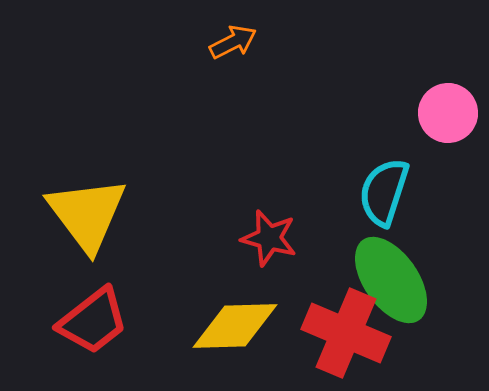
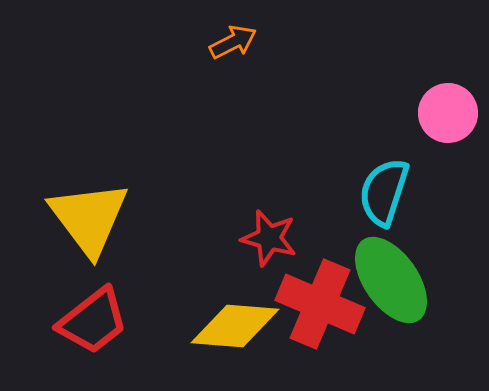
yellow triangle: moved 2 px right, 4 px down
yellow diamond: rotated 6 degrees clockwise
red cross: moved 26 px left, 29 px up
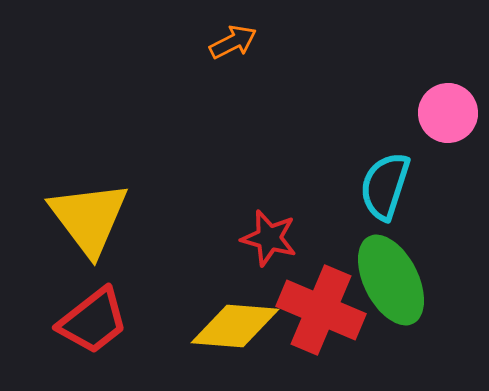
cyan semicircle: moved 1 px right, 6 px up
green ellipse: rotated 8 degrees clockwise
red cross: moved 1 px right, 6 px down
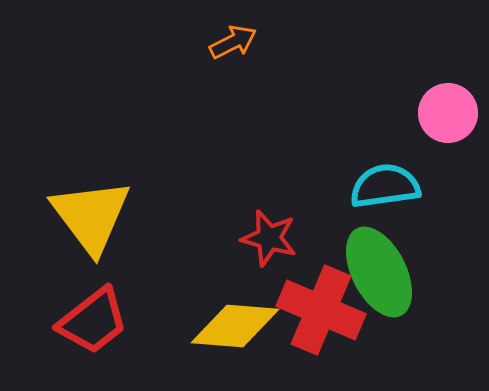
cyan semicircle: rotated 64 degrees clockwise
yellow triangle: moved 2 px right, 2 px up
green ellipse: moved 12 px left, 8 px up
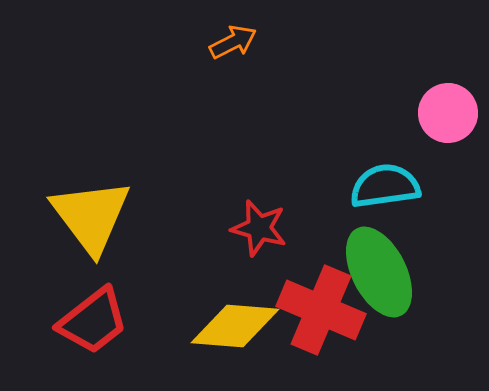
red star: moved 10 px left, 10 px up
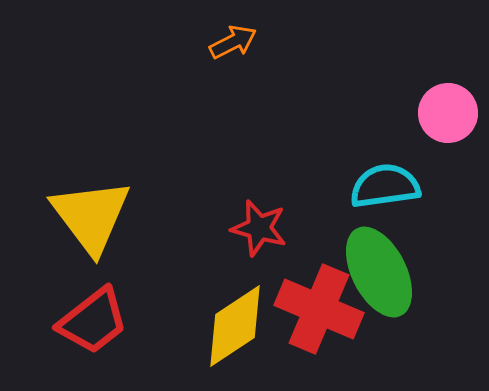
red cross: moved 2 px left, 1 px up
yellow diamond: rotated 38 degrees counterclockwise
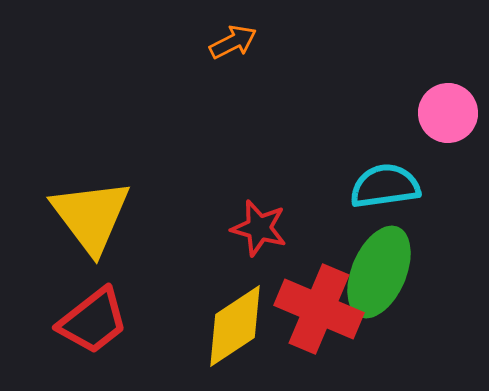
green ellipse: rotated 50 degrees clockwise
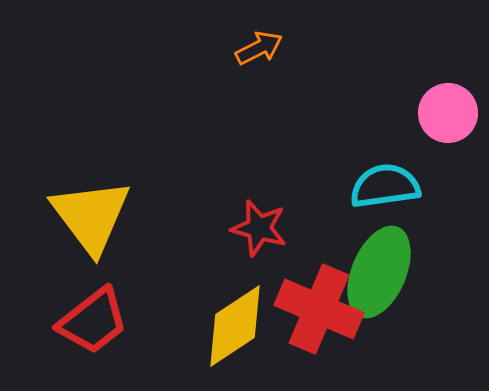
orange arrow: moved 26 px right, 6 px down
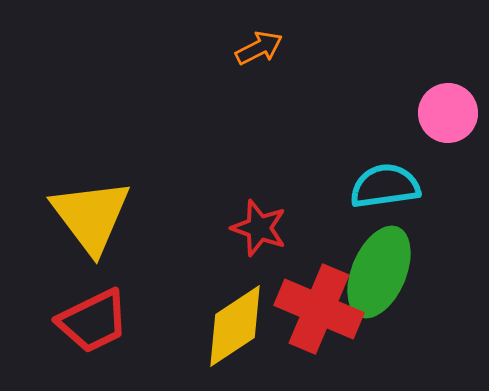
red star: rotated 4 degrees clockwise
red trapezoid: rotated 12 degrees clockwise
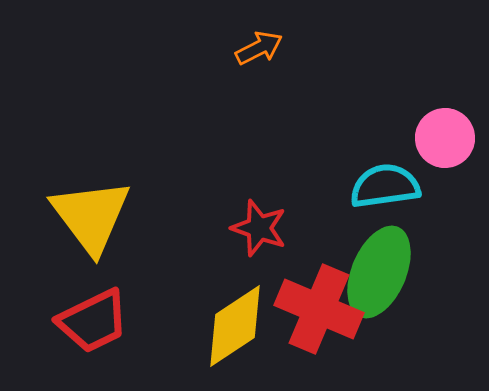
pink circle: moved 3 px left, 25 px down
